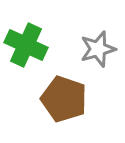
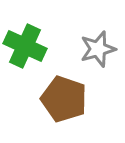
green cross: moved 1 px left, 1 px down
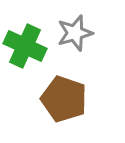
gray star: moved 23 px left, 16 px up
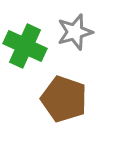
gray star: moved 1 px up
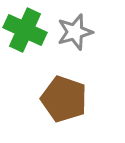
green cross: moved 16 px up
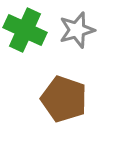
gray star: moved 2 px right, 2 px up
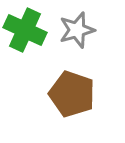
brown pentagon: moved 8 px right, 5 px up
